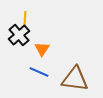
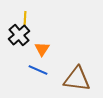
blue line: moved 1 px left, 2 px up
brown triangle: moved 2 px right
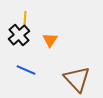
orange triangle: moved 8 px right, 9 px up
blue line: moved 12 px left
brown triangle: rotated 40 degrees clockwise
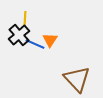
blue line: moved 9 px right, 26 px up
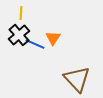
yellow line: moved 4 px left, 5 px up
orange triangle: moved 3 px right, 2 px up
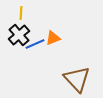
orange triangle: rotated 35 degrees clockwise
blue line: rotated 48 degrees counterclockwise
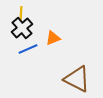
black cross: moved 3 px right, 7 px up
blue line: moved 7 px left, 5 px down
brown triangle: rotated 20 degrees counterclockwise
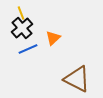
yellow line: rotated 24 degrees counterclockwise
orange triangle: rotated 21 degrees counterclockwise
